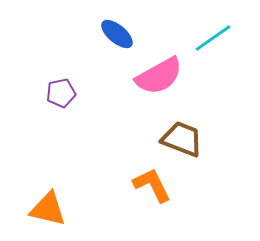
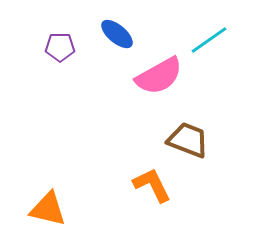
cyan line: moved 4 px left, 2 px down
purple pentagon: moved 1 px left, 46 px up; rotated 12 degrees clockwise
brown trapezoid: moved 6 px right, 1 px down
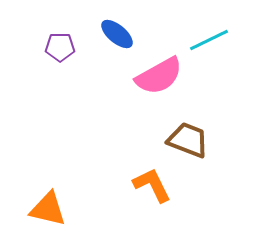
cyan line: rotated 9 degrees clockwise
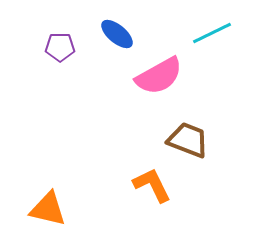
cyan line: moved 3 px right, 7 px up
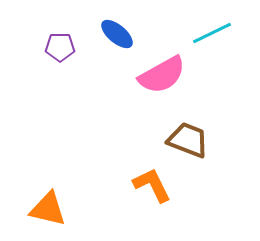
pink semicircle: moved 3 px right, 1 px up
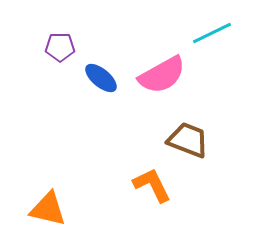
blue ellipse: moved 16 px left, 44 px down
